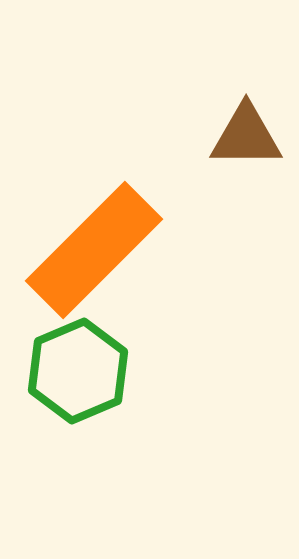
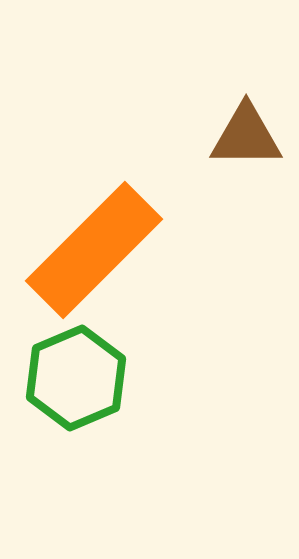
green hexagon: moved 2 px left, 7 px down
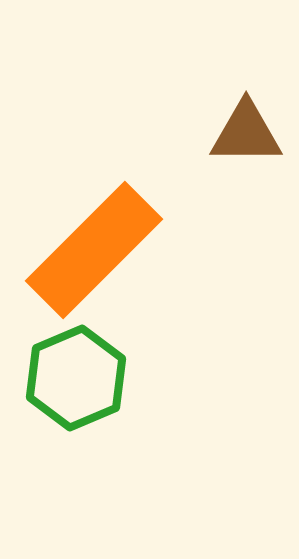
brown triangle: moved 3 px up
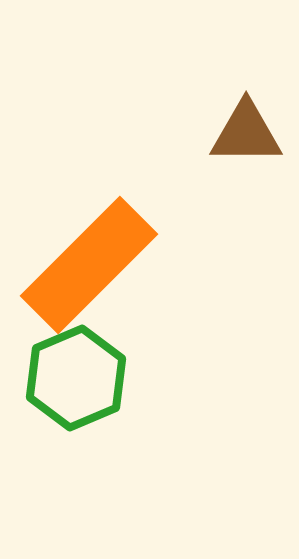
orange rectangle: moved 5 px left, 15 px down
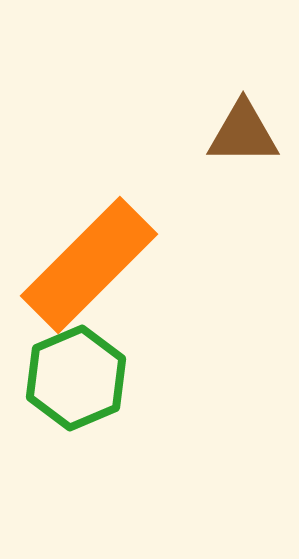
brown triangle: moved 3 px left
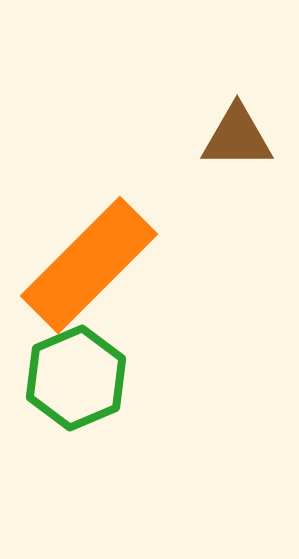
brown triangle: moved 6 px left, 4 px down
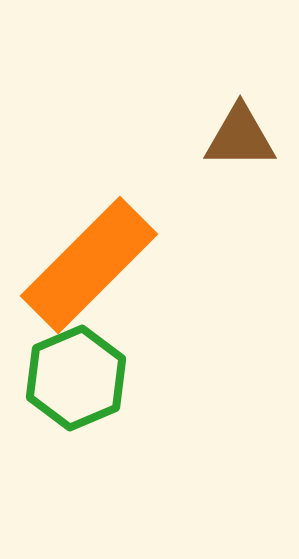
brown triangle: moved 3 px right
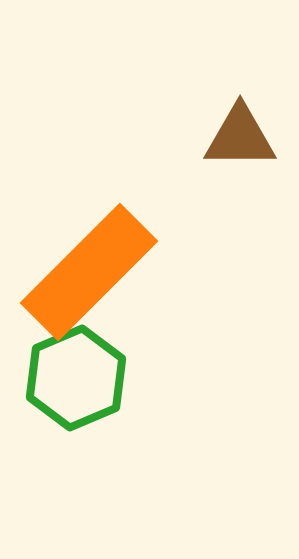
orange rectangle: moved 7 px down
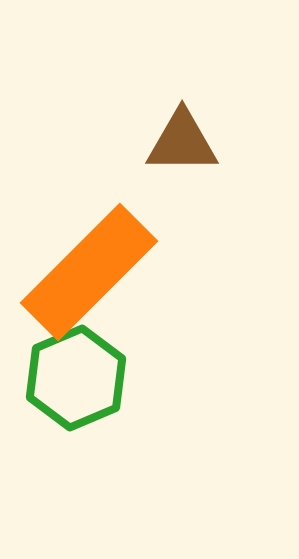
brown triangle: moved 58 px left, 5 px down
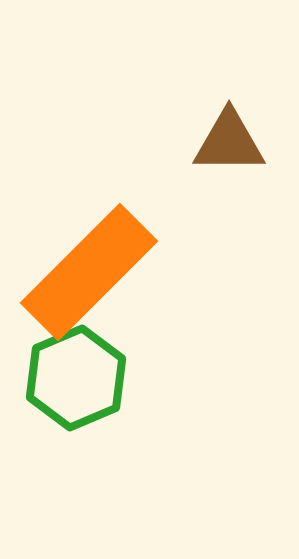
brown triangle: moved 47 px right
